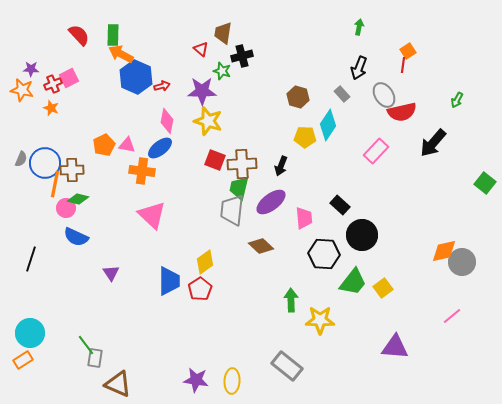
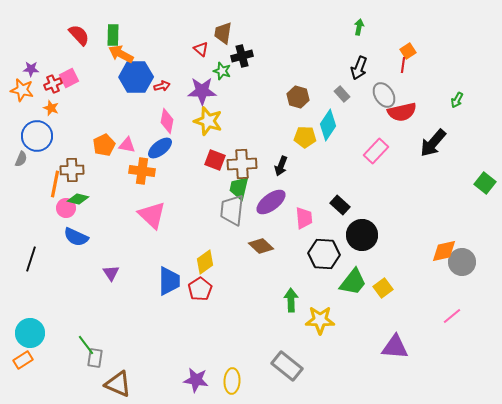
blue hexagon at (136, 77): rotated 24 degrees counterclockwise
blue circle at (45, 163): moved 8 px left, 27 px up
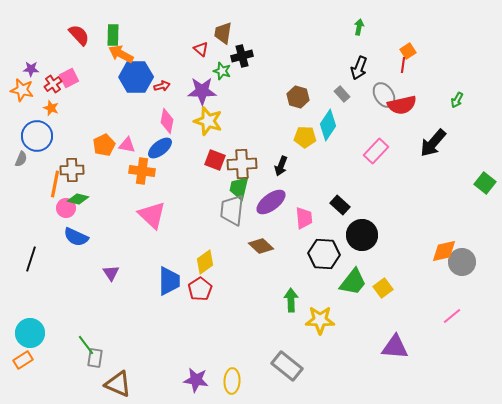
red cross at (53, 84): rotated 12 degrees counterclockwise
red semicircle at (402, 112): moved 7 px up
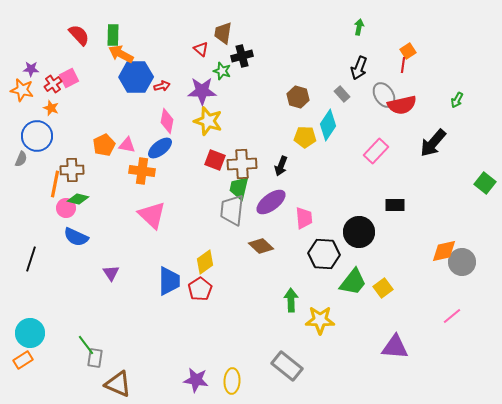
black rectangle at (340, 205): moved 55 px right; rotated 42 degrees counterclockwise
black circle at (362, 235): moved 3 px left, 3 px up
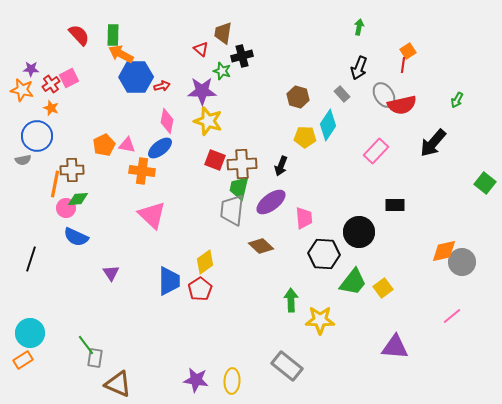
red cross at (53, 84): moved 2 px left
gray semicircle at (21, 159): moved 2 px right, 1 px down; rotated 56 degrees clockwise
green diamond at (78, 199): rotated 20 degrees counterclockwise
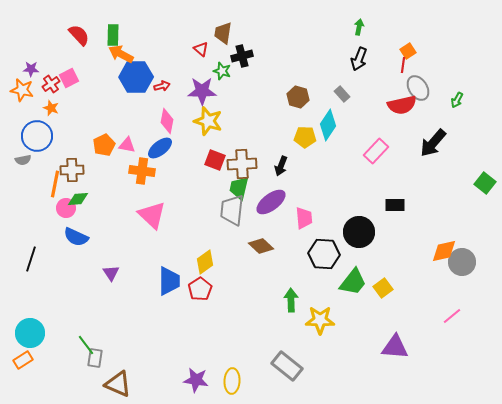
black arrow at (359, 68): moved 9 px up
gray ellipse at (384, 95): moved 34 px right, 7 px up
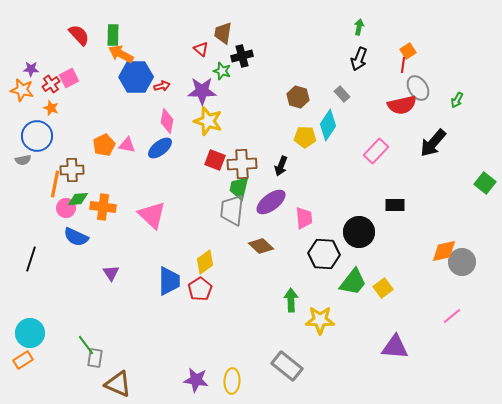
orange cross at (142, 171): moved 39 px left, 36 px down
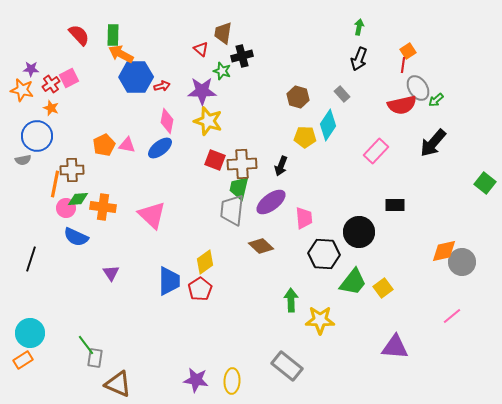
green arrow at (457, 100): moved 21 px left; rotated 21 degrees clockwise
